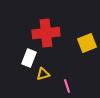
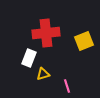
yellow square: moved 3 px left, 2 px up
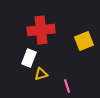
red cross: moved 5 px left, 3 px up
yellow triangle: moved 2 px left
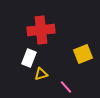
yellow square: moved 1 px left, 13 px down
pink line: moved 1 px left, 1 px down; rotated 24 degrees counterclockwise
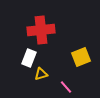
yellow square: moved 2 px left, 3 px down
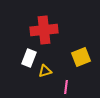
red cross: moved 3 px right
yellow triangle: moved 4 px right, 3 px up
pink line: rotated 48 degrees clockwise
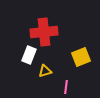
red cross: moved 2 px down
white rectangle: moved 3 px up
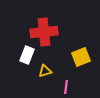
white rectangle: moved 2 px left
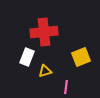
white rectangle: moved 2 px down
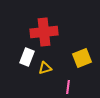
yellow square: moved 1 px right, 1 px down
yellow triangle: moved 3 px up
pink line: moved 2 px right
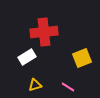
white rectangle: rotated 36 degrees clockwise
yellow triangle: moved 10 px left, 17 px down
pink line: rotated 64 degrees counterclockwise
